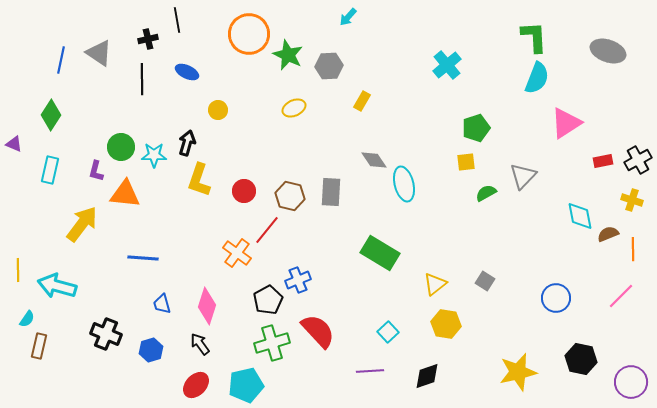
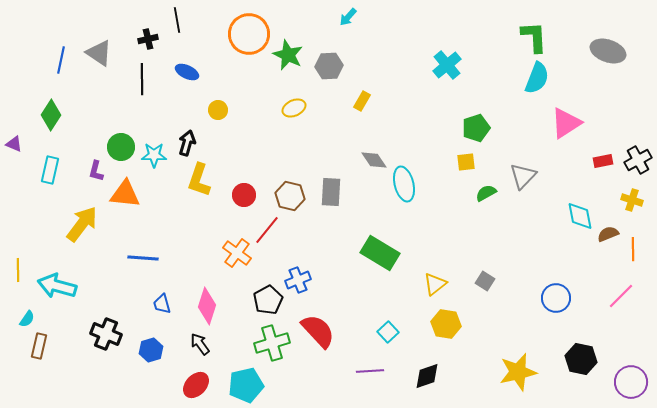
red circle at (244, 191): moved 4 px down
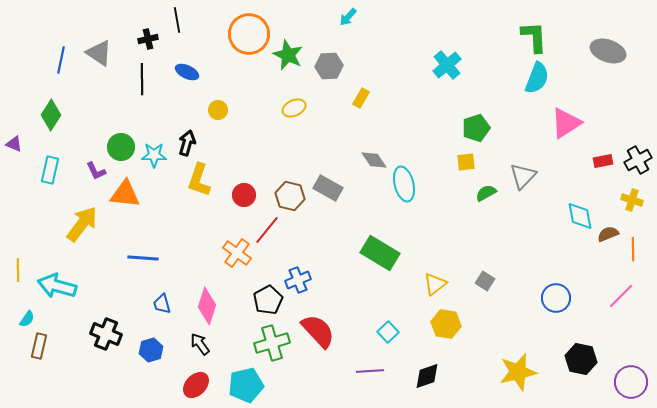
yellow rectangle at (362, 101): moved 1 px left, 3 px up
purple L-shape at (96, 171): rotated 40 degrees counterclockwise
gray rectangle at (331, 192): moved 3 px left, 4 px up; rotated 64 degrees counterclockwise
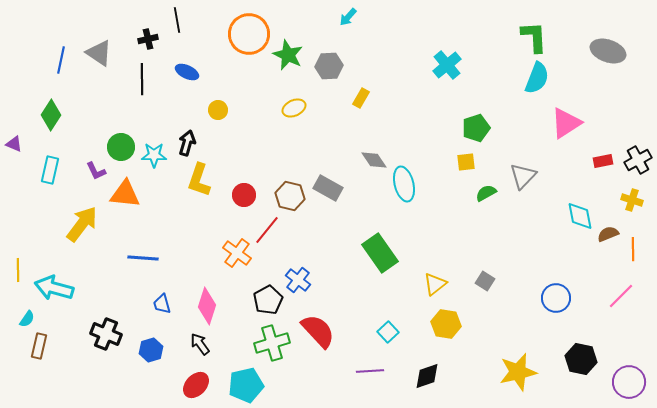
green rectangle at (380, 253): rotated 24 degrees clockwise
blue cross at (298, 280): rotated 30 degrees counterclockwise
cyan arrow at (57, 286): moved 3 px left, 2 px down
purple circle at (631, 382): moved 2 px left
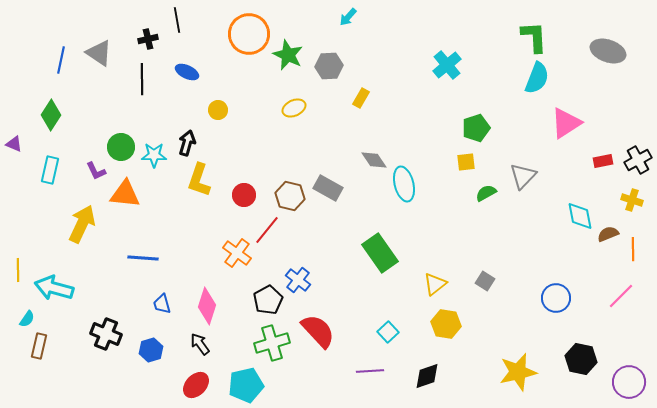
yellow arrow at (82, 224): rotated 12 degrees counterclockwise
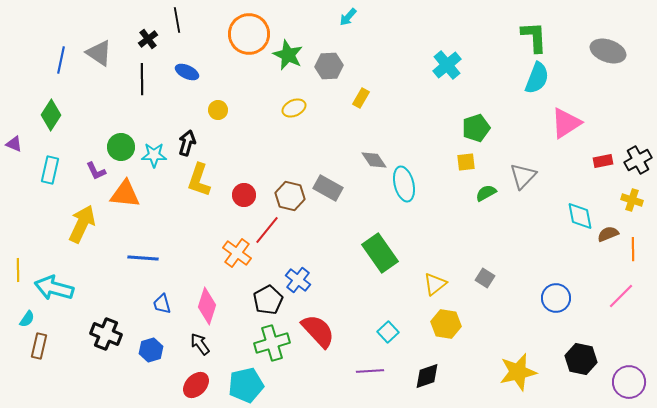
black cross at (148, 39): rotated 24 degrees counterclockwise
gray square at (485, 281): moved 3 px up
